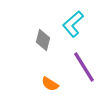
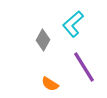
gray diamond: rotated 15 degrees clockwise
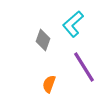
gray diamond: rotated 10 degrees counterclockwise
orange semicircle: moved 1 px left; rotated 78 degrees clockwise
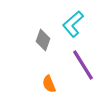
purple line: moved 1 px left, 2 px up
orange semicircle: rotated 42 degrees counterclockwise
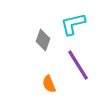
cyan L-shape: rotated 28 degrees clockwise
purple line: moved 5 px left
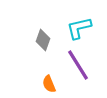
cyan L-shape: moved 6 px right, 4 px down
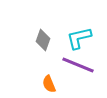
cyan L-shape: moved 10 px down
purple line: rotated 36 degrees counterclockwise
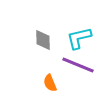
gray diamond: rotated 20 degrees counterclockwise
orange semicircle: moved 1 px right, 1 px up
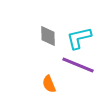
gray diamond: moved 5 px right, 4 px up
orange semicircle: moved 1 px left, 1 px down
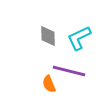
cyan L-shape: rotated 12 degrees counterclockwise
purple line: moved 9 px left, 6 px down; rotated 8 degrees counterclockwise
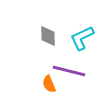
cyan L-shape: moved 3 px right
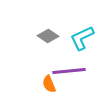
gray diamond: rotated 55 degrees counterclockwise
purple line: rotated 20 degrees counterclockwise
